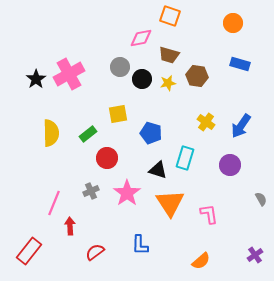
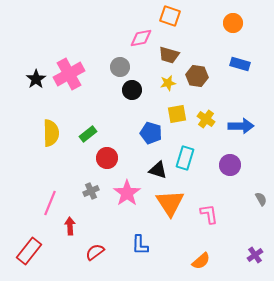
black circle: moved 10 px left, 11 px down
yellow square: moved 59 px right
yellow cross: moved 3 px up
blue arrow: rotated 125 degrees counterclockwise
pink line: moved 4 px left
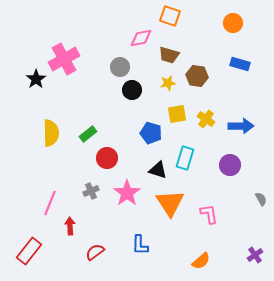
pink cross: moved 5 px left, 15 px up
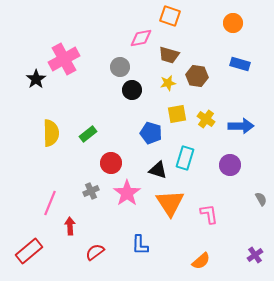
red circle: moved 4 px right, 5 px down
red rectangle: rotated 12 degrees clockwise
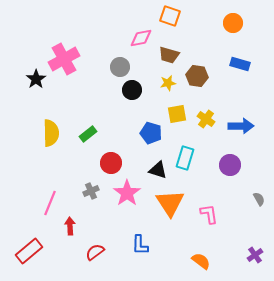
gray semicircle: moved 2 px left
orange semicircle: rotated 102 degrees counterclockwise
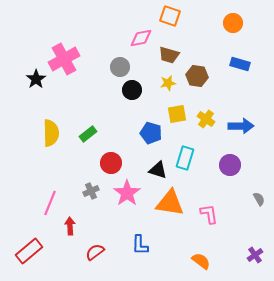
orange triangle: rotated 48 degrees counterclockwise
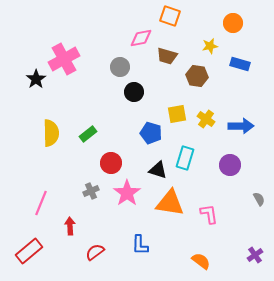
brown trapezoid: moved 2 px left, 1 px down
yellow star: moved 42 px right, 37 px up
black circle: moved 2 px right, 2 px down
pink line: moved 9 px left
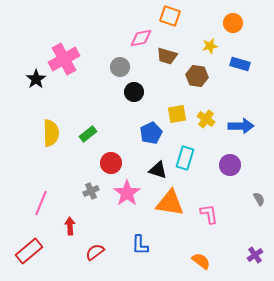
blue pentagon: rotated 30 degrees clockwise
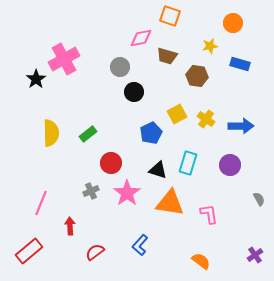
yellow square: rotated 18 degrees counterclockwise
cyan rectangle: moved 3 px right, 5 px down
blue L-shape: rotated 40 degrees clockwise
